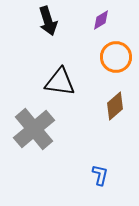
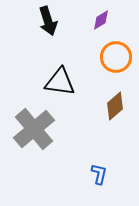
blue L-shape: moved 1 px left, 1 px up
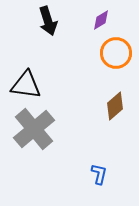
orange circle: moved 4 px up
black triangle: moved 34 px left, 3 px down
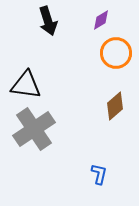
gray cross: rotated 6 degrees clockwise
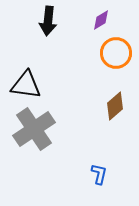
black arrow: rotated 24 degrees clockwise
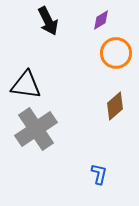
black arrow: rotated 32 degrees counterclockwise
gray cross: moved 2 px right
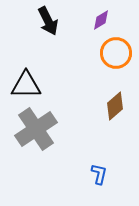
black triangle: rotated 8 degrees counterclockwise
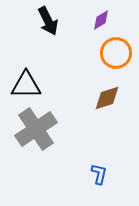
brown diamond: moved 8 px left, 8 px up; rotated 24 degrees clockwise
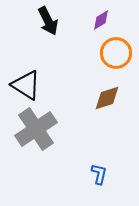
black triangle: rotated 32 degrees clockwise
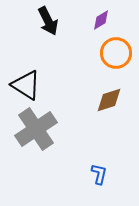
brown diamond: moved 2 px right, 2 px down
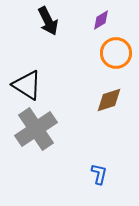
black triangle: moved 1 px right
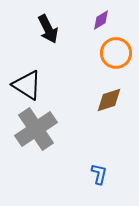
black arrow: moved 8 px down
